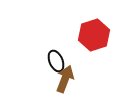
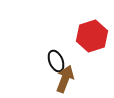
red hexagon: moved 2 px left, 1 px down
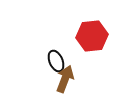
red hexagon: rotated 12 degrees clockwise
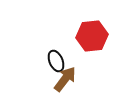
brown arrow: rotated 16 degrees clockwise
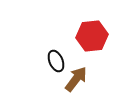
brown arrow: moved 11 px right
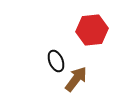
red hexagon: moved 6 px up
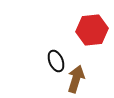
brown arrow: rotated 20 degrees counterclockwise
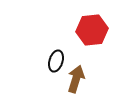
black ellipse: rotated 40 degrees clockwise
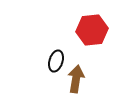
brown arrow: rotated 8 degrees counterclockwise
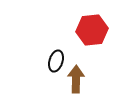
brown arrow: rotated 8 degrees counterclockwise
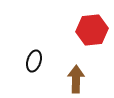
black ellipse: moved 22 px left
